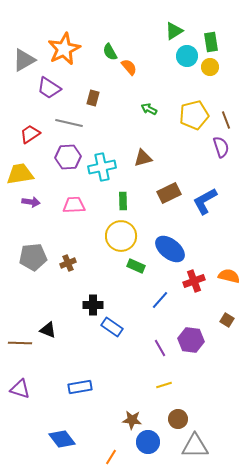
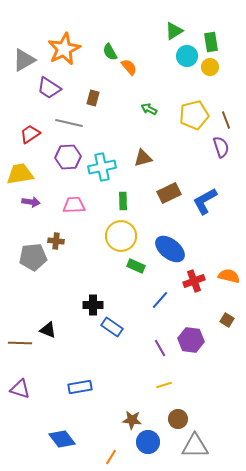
brown cross at (68, 263): moved 12 px left, 22 px up; rotated 28 degrees clockwise
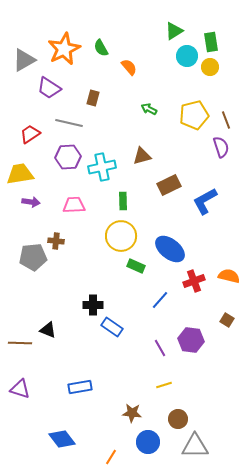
green semicircle at (110, 52): moved 9 px left, 4 px up
brown triangle at (143, 158): moved 1 px left, 2 px up
brown rectangle at (169, 193): moved 8 px up
brown star at (132, 420): moved 7 px up
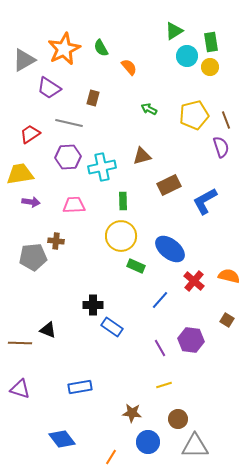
red cross at (194, 281): rotated 30 degrees counterclockwise
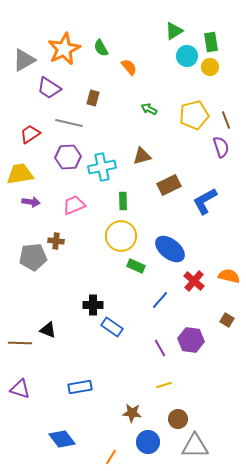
pink trapezoid at (74, 205): rotated 20 degrees counterclockwise
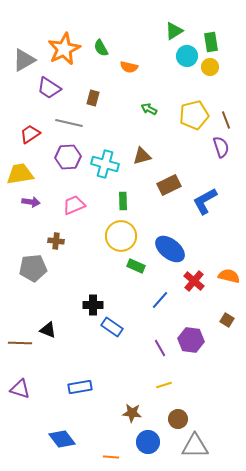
orange semicircle at (129, 67): rotated 144 degrees clockwise
cyan cross at (102, 167): moved 3 px right, 3 px up; rotated 28 degrees clockwise
gray pentagon at (33, 257): moved 11 px down
orange line at (111, 457): rotated 63 degrees clockwise
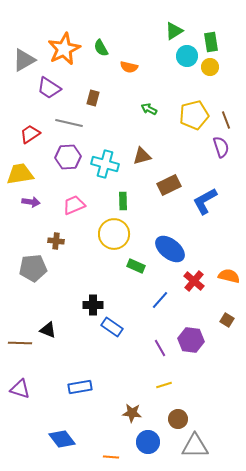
yellow circle at (121, 236): moved 7 px left, 2 px up
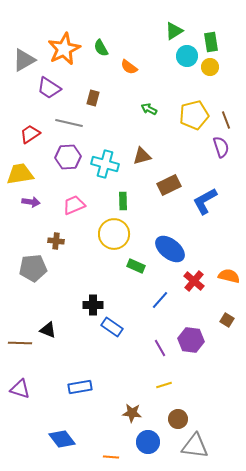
orange semicircle at (129, 67): rotated 24 degrees clockwise
gray triangle at (195, 446): rotated 8 degrees clockwise
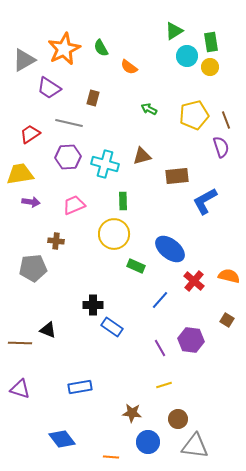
brown rectangle at (169, 185): moved 8 px right, 9 px up; rotated 20 degrees clockwise
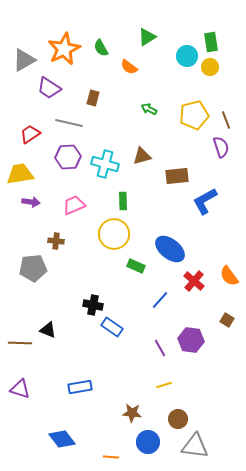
green triangle at (174, 31): moved 27 px left, 6 px down
orange semicircle at (229, 276): rotated 140 degrees counterclockwise
black cross at (93, 305): rotated 12 degrees clockwise
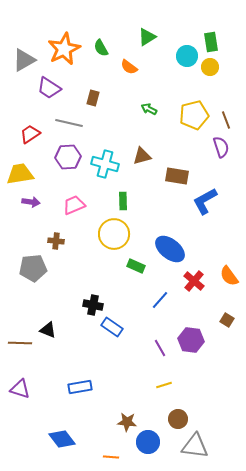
brown rectangle at (177, 176): rotated 15 degrees clockwise
brown star at (132, 413): moved 5 px left, 9 px down
